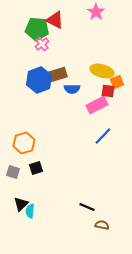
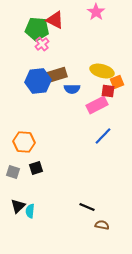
blue hexagon: moved 1 px left, 1 px down; rotated 15 degrees clockwise
orange hexagon: moved 1 px up; rotated 20 degrees clockwise
black triangle: moved 3 px left, 2 px down
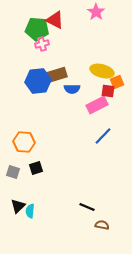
pink cross: rotated 24 degrees clockwise
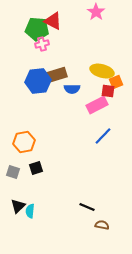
red triangle: moved 2 px left, 1 px down
orange square: moved 1 px left
orange hexagon: rotated 15 degrees counterclockwise
